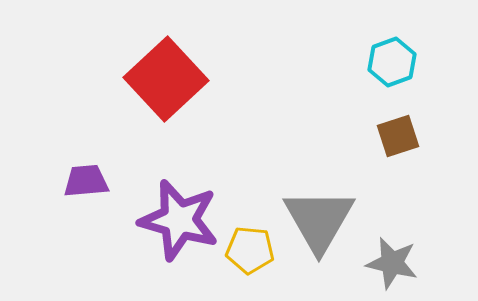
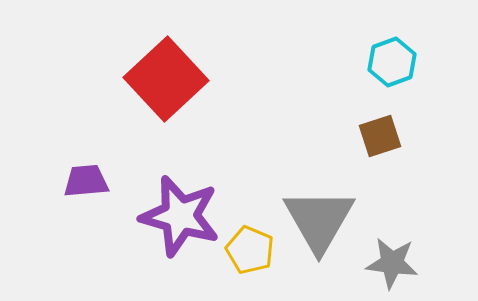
brown square: moved 18 px left
purple star: moved 1 px right, 4 px up
yellow pentagon: rotated 18 degrees clockwise
gray star: rotated 6 degrees counterclockwise
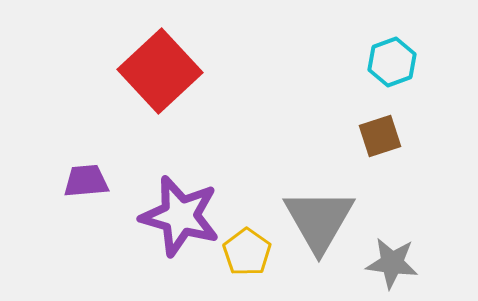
red square: moved 6 px left, 8 px up
yellow pentagon: moved 3 px left, 2 px down; rotated 12 degrees clockwise
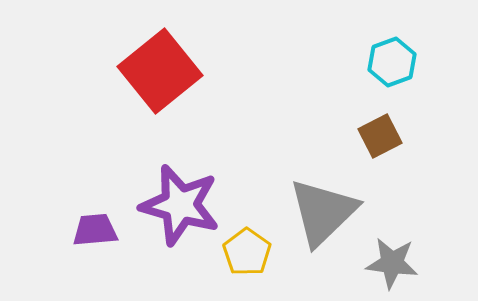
red square: rotated 4 degrees clockwise
brown square: rotated 9 degrees counterclockwise
purple trapezoid: moved 9 px right, 49 px down
purple star: moved 11 px up
gray triangle: moved 4 px right, 8 px up; rotated 16 degrees clockwise
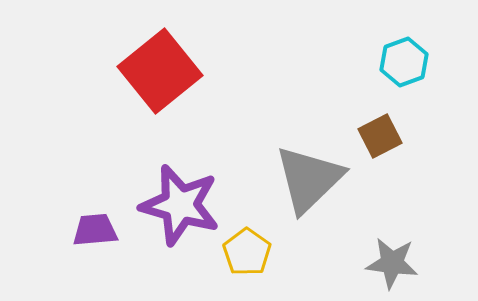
cyan hexagon: moved 12 px right
gray triangle: moved 14 px left, 33 px up
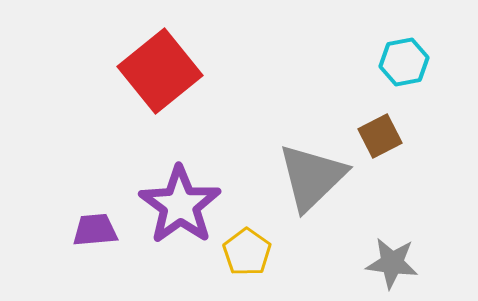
cyan hexagon: rotated 9 degrees clockwise
gray triangle: moved 3 px right, 2 px up
purple star: rotated 20 degrees clockwise
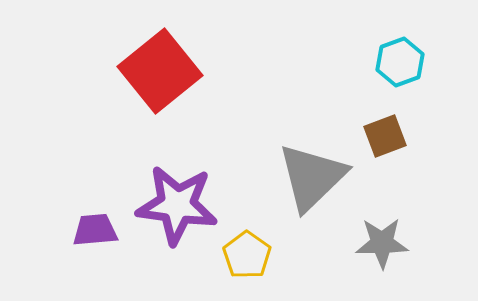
cyan hexagon: moved 4 px left; rotated 9 degrees counterclockwise
brown square: moved 5 px right; rotated 6 degrees clockwise
purple star: moved 3 px left; rotated 28 degrees counterclockwise
yellow pentagon: moved 3 px down
gray star: moved 10 px left, 20 px up; rotated 8 degrees counterclockwise
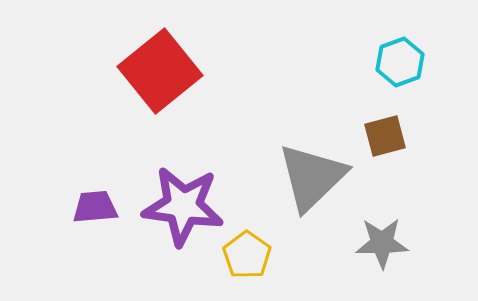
brown square: rotated 6 degrees clockwise
purple star: moved 6 px right, 1 px down
purple trapezoid: moved 23 px up
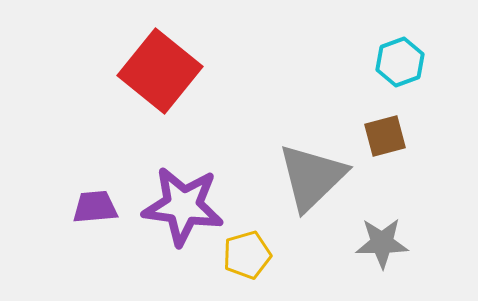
red square: rotated 12 degrees counterclockwise
yellow pentagon: rotated 21 degrees clockwise
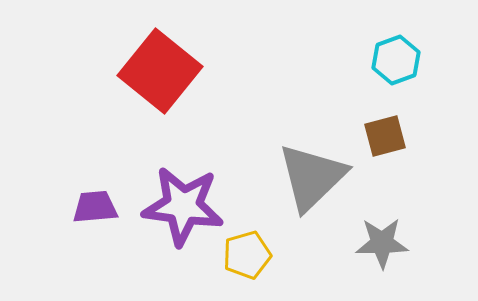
cyan hexagon: moved 4 px left, 2 px up
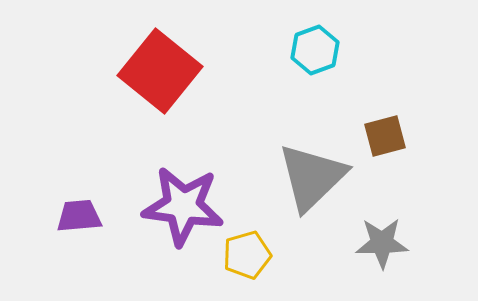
cyan hexagon: moved 81 px left, 10 px up
purple trapezoid: moved 16 px left, 9 px down
